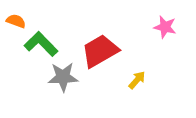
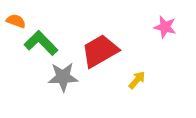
green L-shape: moved 1 px up
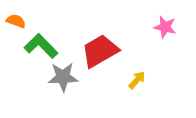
green L-shape: moved 3 px down
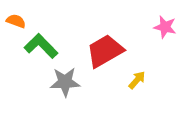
red trapezoid: moved 5 px right
gray star: moved 2 px right, 5 px down
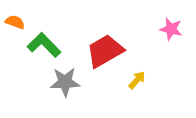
orange semicircle: moved 1 px left, 1 px down
pink star: moved 6 px right, 2 px down
green L-shape: moved 3 px right, 1 px up
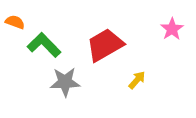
pink star: moved 1 px right; rotated 25 degrees clockwise
red trapezoid: moved 6 px up
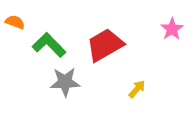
green L-shape: moved 5 px right
yellow arrow: moved 9 px down
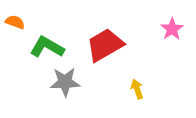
green L-shape: moved 2 px left, 2 px down; rotated 16 degrees counterclockwise
yellow arrow: rotated 60 degrees counterclockwise
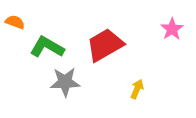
yellow arrow: rotated 42 degrees clockwise
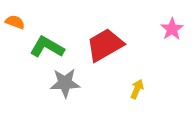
gray star: moved 1 px down
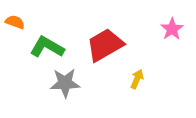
yellow arrow: moved 10 px up
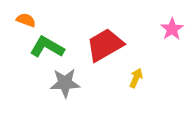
orange semicircle: moved 11 px right, 2 px up
yellow arrow: moved 1 px left, 1 px up
